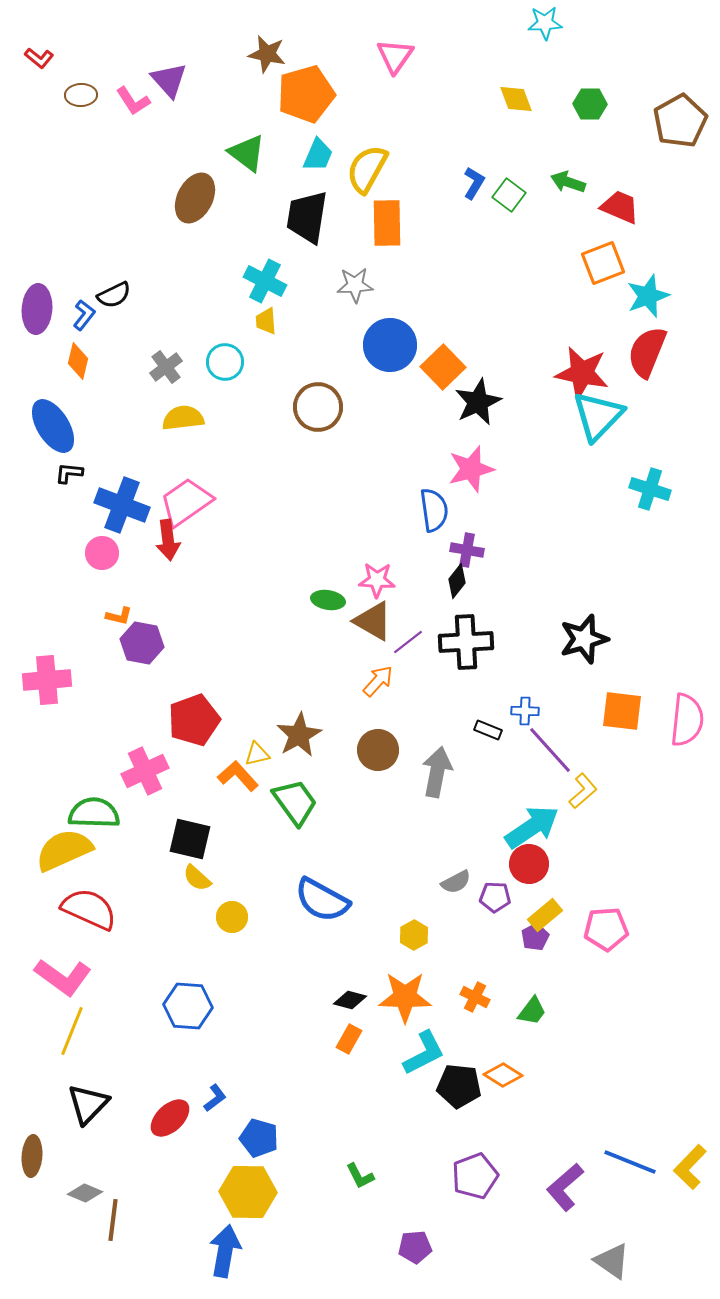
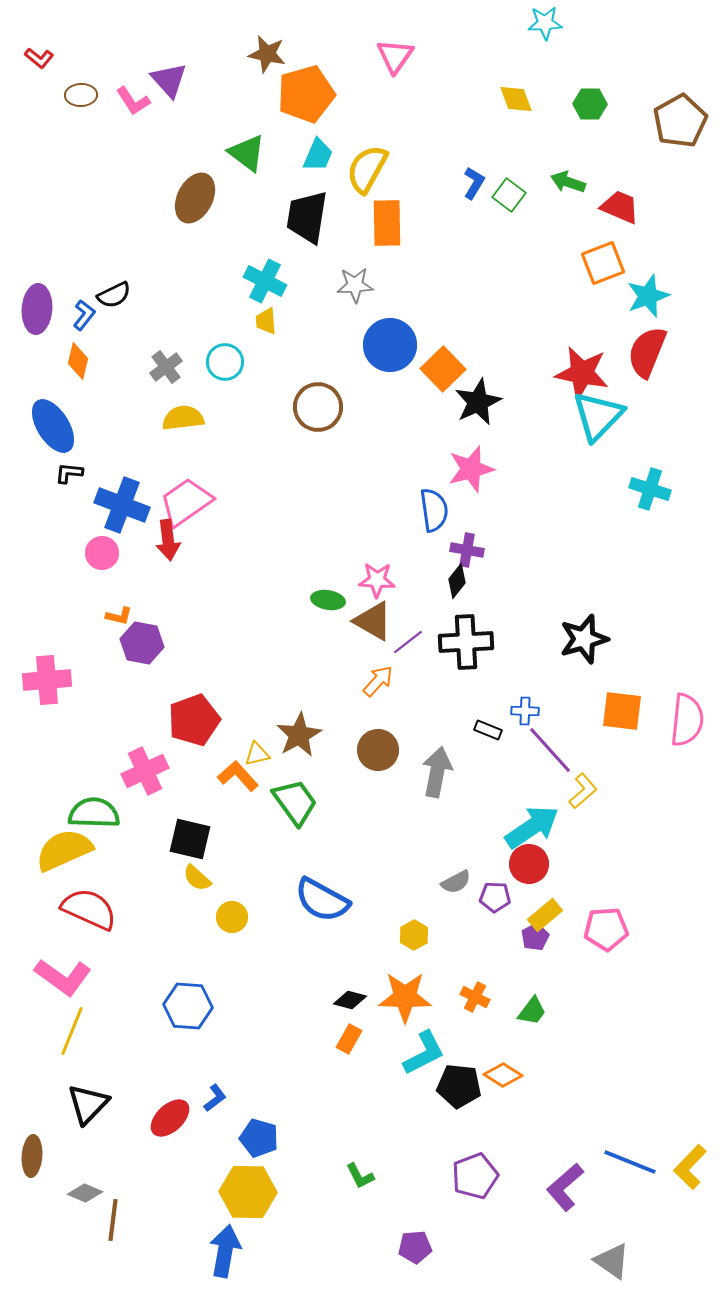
orange square at (443, 367): moved 2 px down
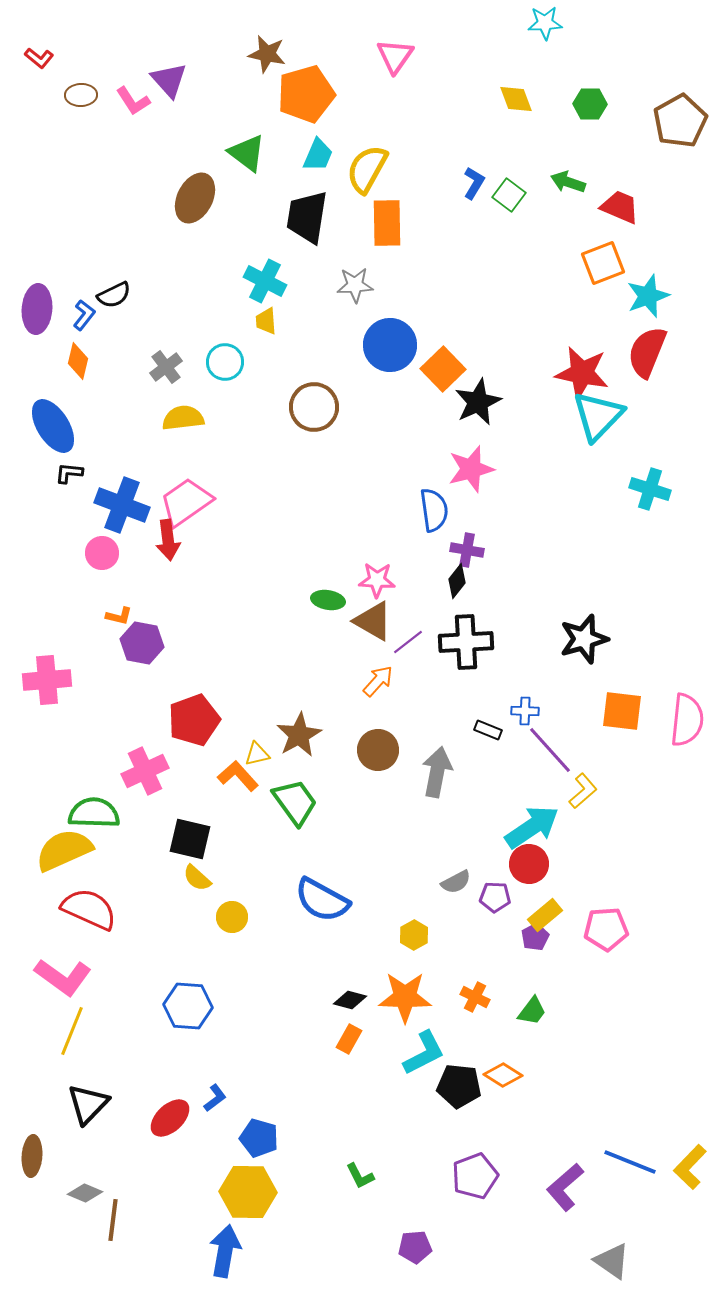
brown circle at (318, 407): moved 4 px left
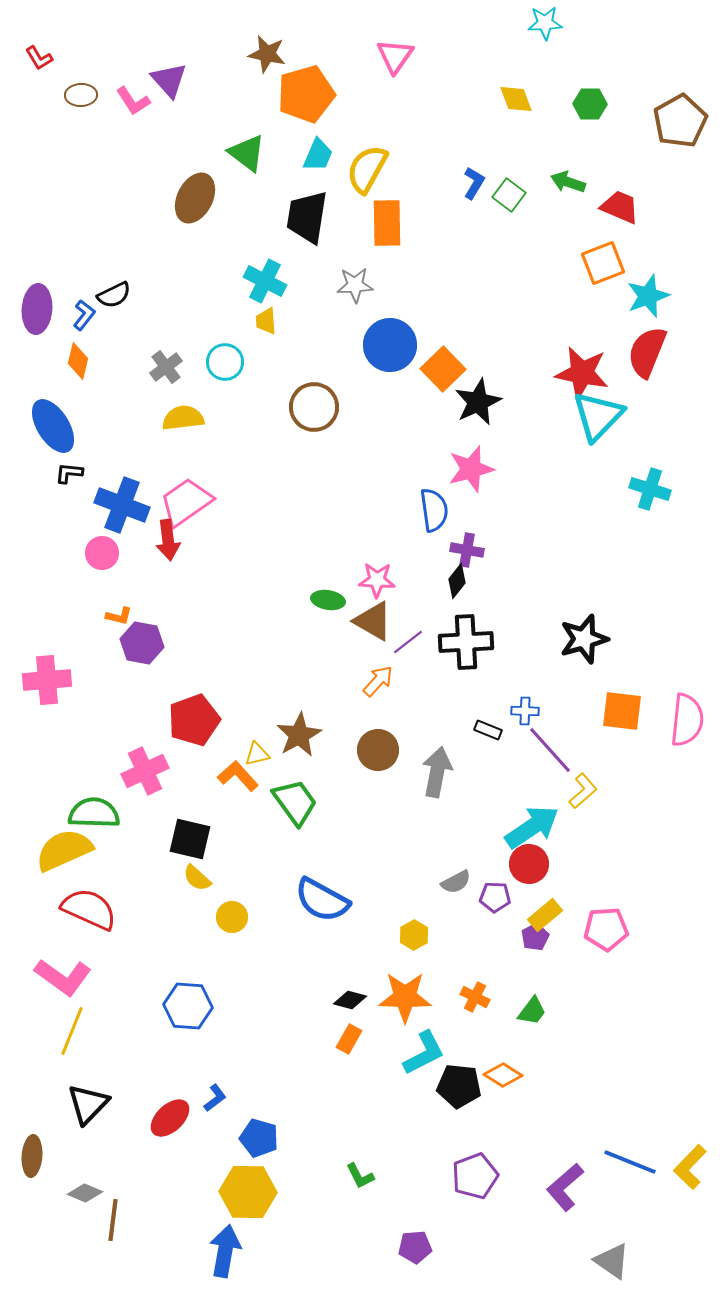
red L-shape at (39, 58): rotated 20 degrees clockwise
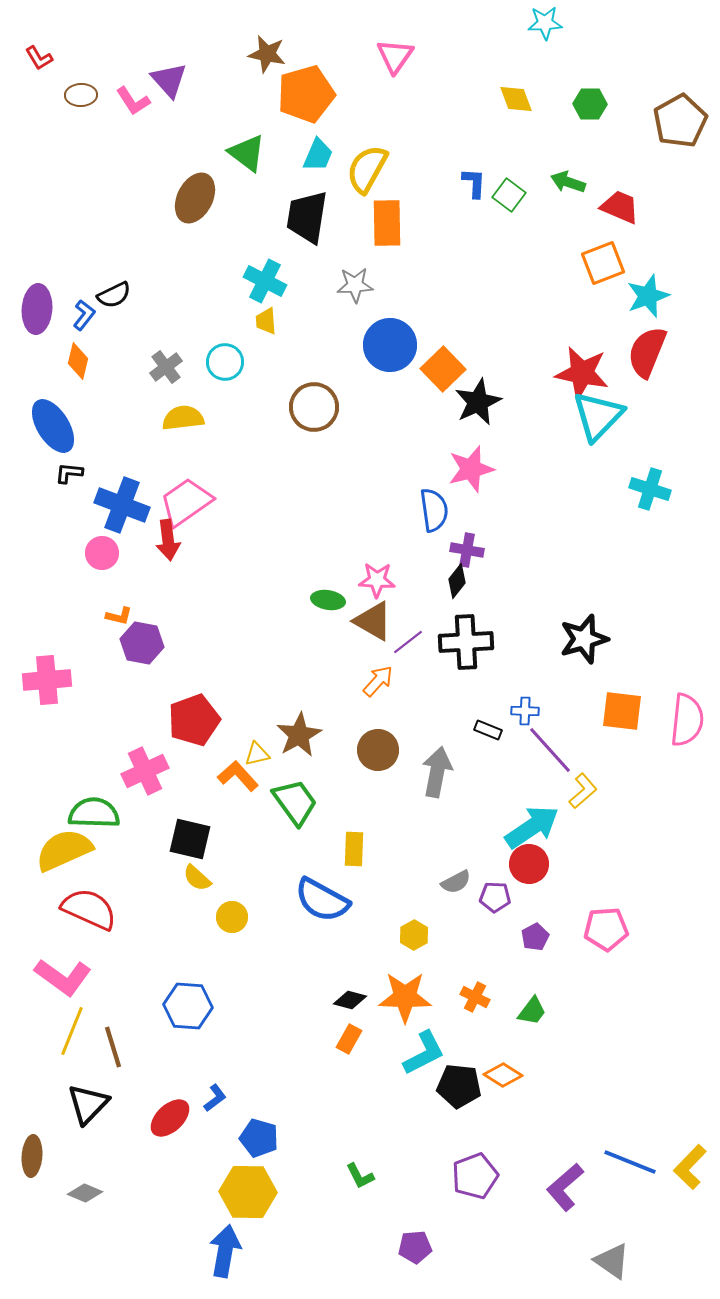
blue L-shape at (474, 183): rotated 28 degrees counterclockwise
yellow rectangle at (545, 915): moved 191 px left, 66 px up; rotated 48 degrees counterclockwise
brown line at (113, 1220): moved 173 px up; rotated 24 degrees counterclockwise
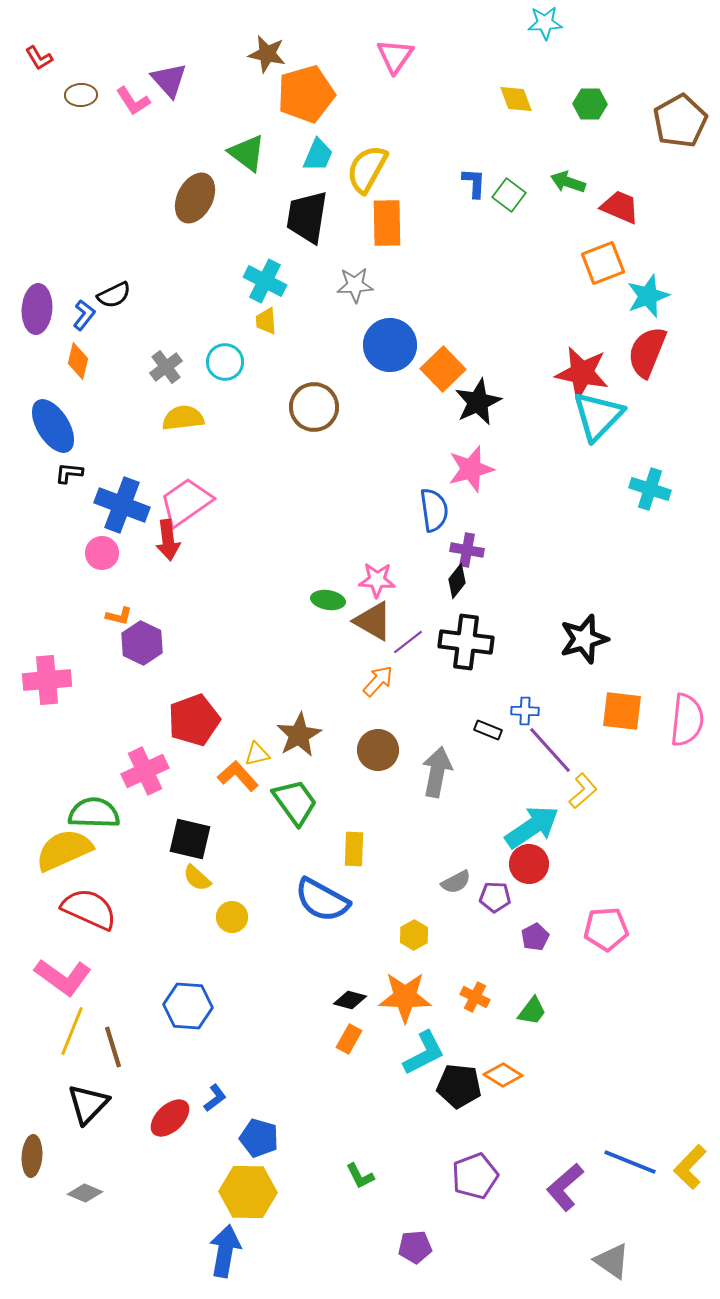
black cross at (466, 642): rotated 10 degrees clockwise
purple hexagon at (142, 643): rotated 15 degrees clockwise
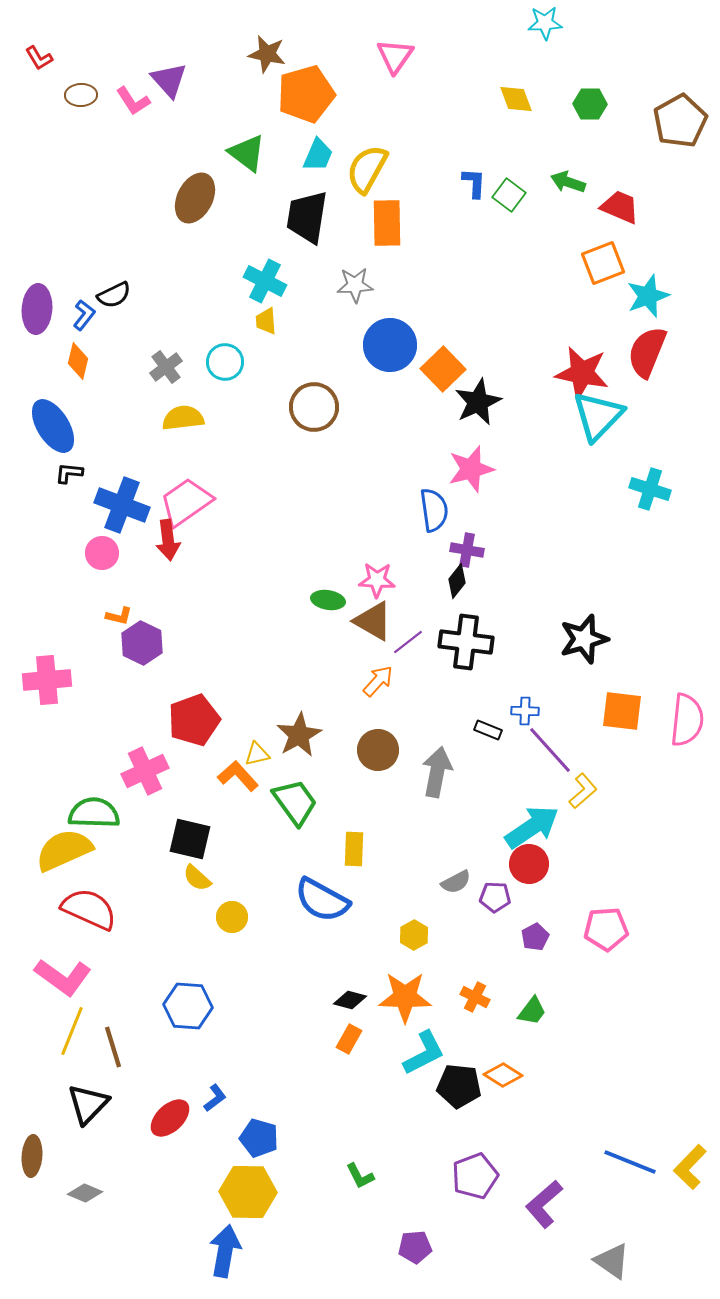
purple L-shape at (565, 1187): moved 21 px left, 17 px down
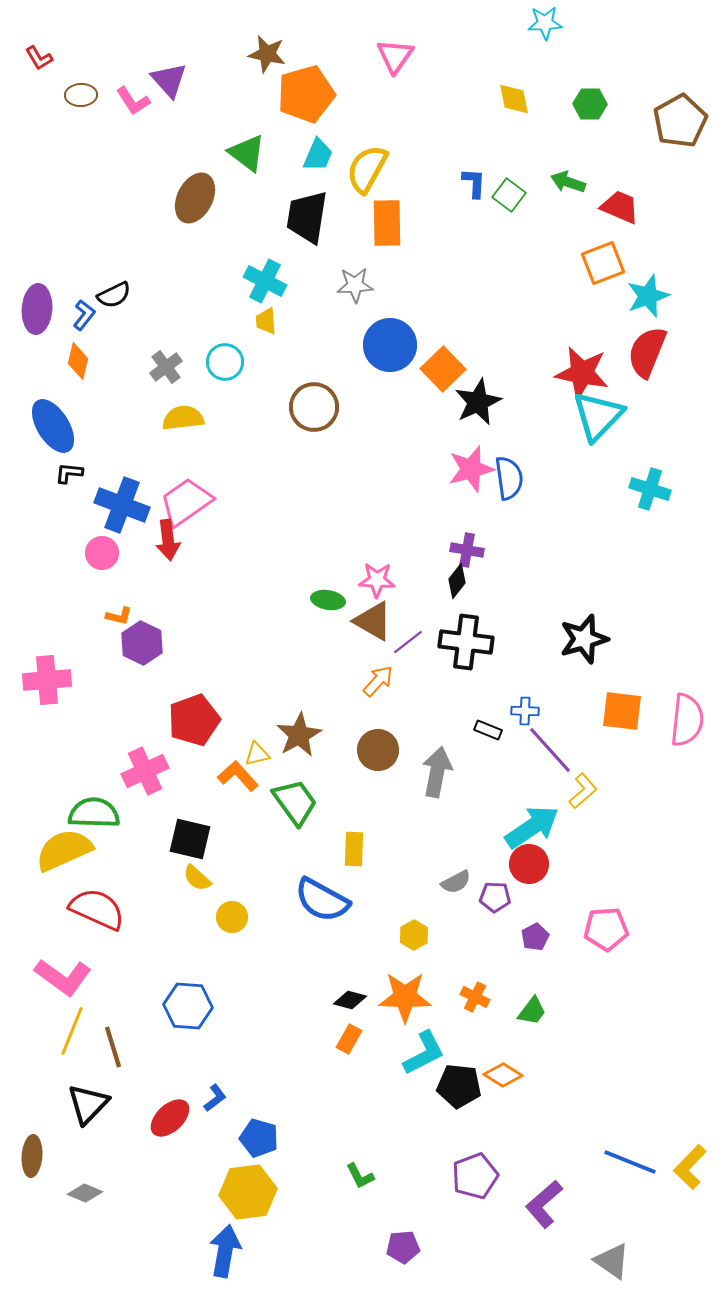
yellow diamond at (516, 99): moved 2 px left; rotated 9 degrees clockwise
blue semicircle at (434, 510): moved 75 px right, 32 px up
red semicircle at (89, 909): moved 8 px right
yellow hexagon at (248, 1192): rotated 8 degrees counterclockwise
purple pentagon at (415, 1247): moved 12 px left
